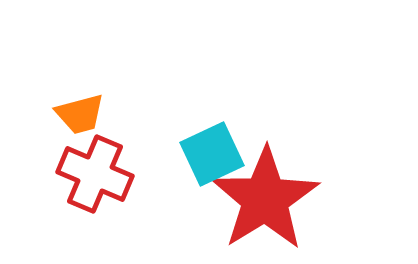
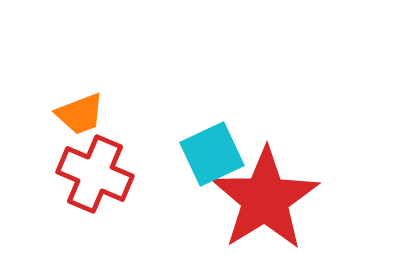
orange trapezoid: rotated 6 degrees counterclockwise
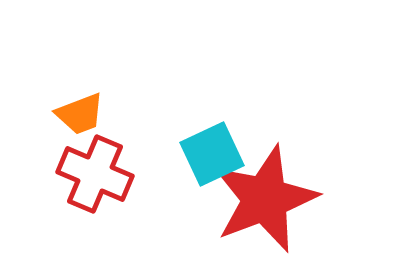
red star: rotated 11 degrees clockwise
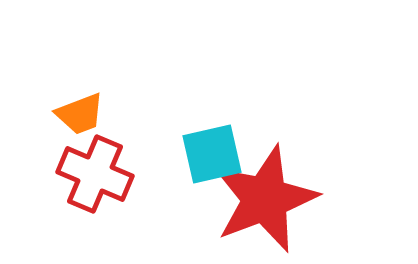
cyan square: rotated 12 degrees clockwise
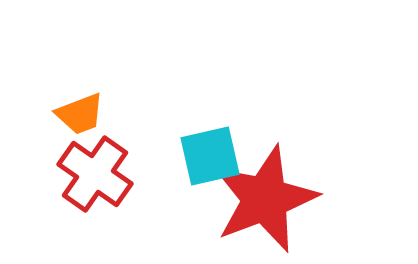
cyan square: moved 2 px left, 2 px down
red cross: rotated 12 degrees clockwise
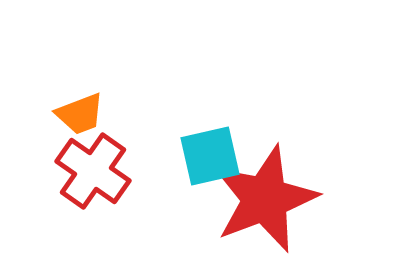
red cross: moved 2 px left, 3 px up
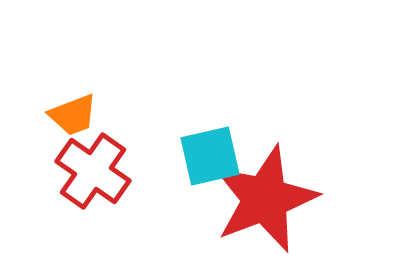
orange trapezoid: moved 7 px left, 1 px down
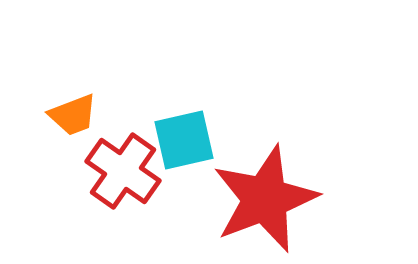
cyan square: moved 26 px left, 16 px up
red cross: moved 30 px right
